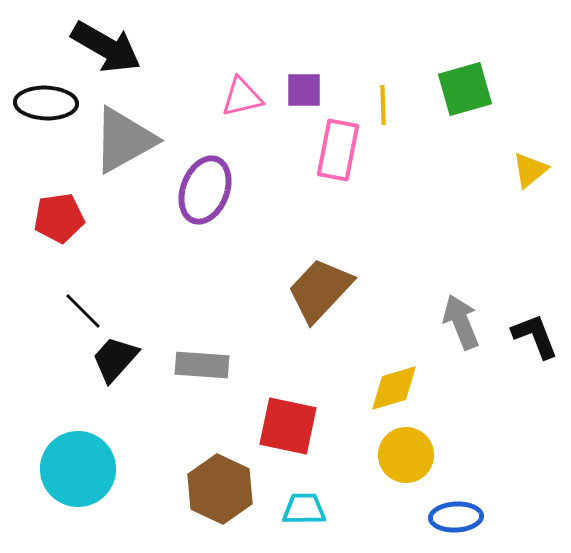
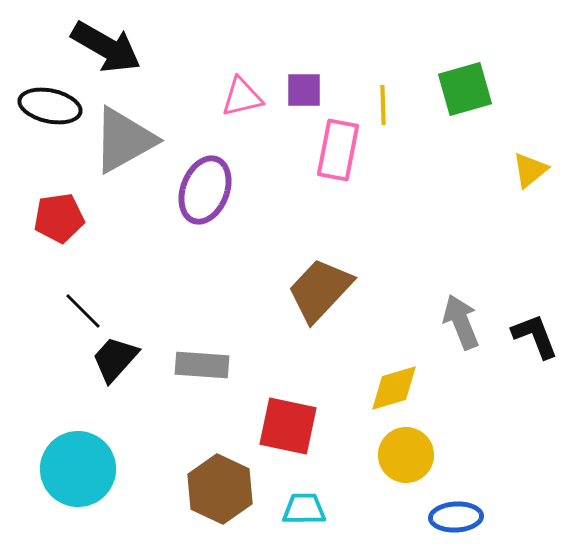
black ellipse: moved 4 px right, 3 px down; rotated 10 degrees clockwise
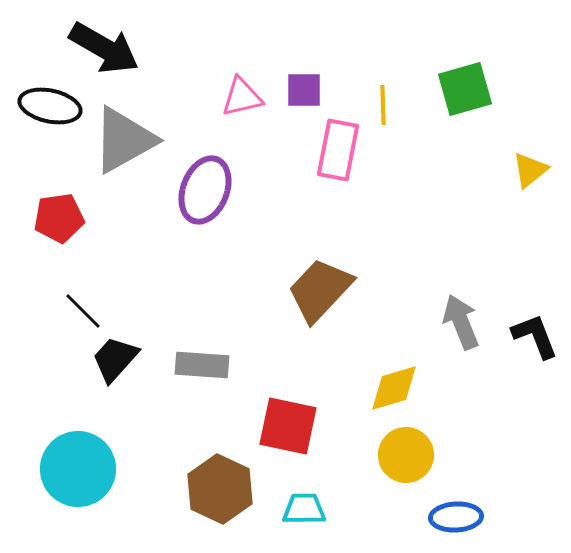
black arrow: moved 2 px left, 1 px down
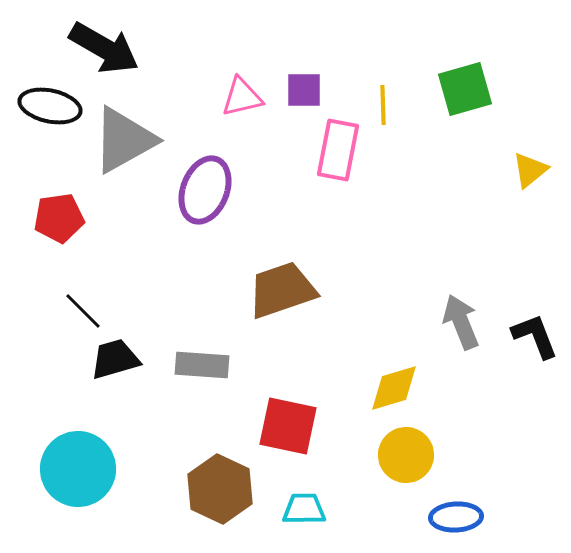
brown trapezoid: moved 38 px left; rotated 28 degrees clockwise
black trapezoid: rotated 32 degrees clockwise
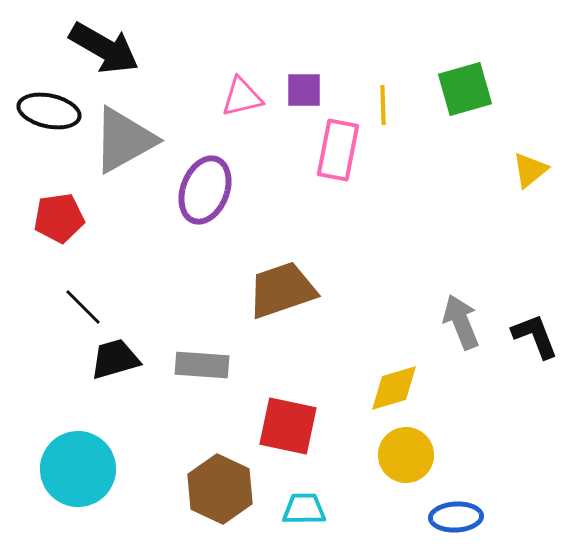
black ellipse: moved 1 px left, 5 px down
black line: moved 4 px up
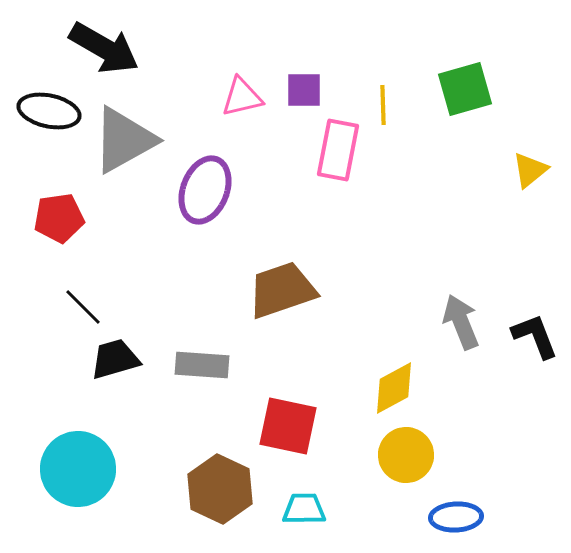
yellow diamond: rotated 12 degrees counterclockwise
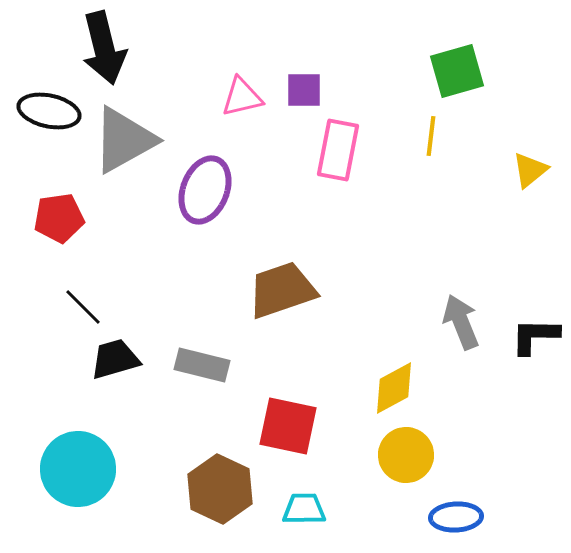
black arrow: rotated 46 degrees clockwise
green square: moved 8 px left, 18 px up
yellow line: moved 48 px right, 31 px down; rotated 9 degrees clockwise
black L-shape: rotated 68 degrees counterclockwise
gray rectangle: rotated 10 degrees clockwise
